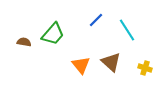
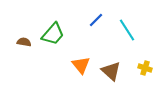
brown triangle: moved 9 px down
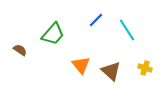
brown semicircle: moved 4 px left, 8 px down; rotated 24 degrees clockwise
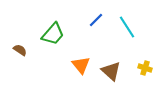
cyan line: moved 3 px up
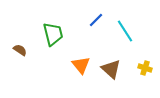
cyan line: moved 2 px left, 4 px down
green trapezoid: rotated 55 degrees counterclockwise
brown triangle: moved 2 px up
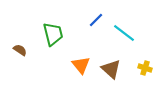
cyan line: moved 1 px left, 2 px down; rotated 20 degrees counterclockwise
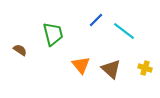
cyan line: moved 2 px up
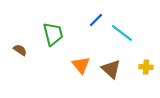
cyan line: moved 2 px left, 2 px down
yellow cross: moved 1 px right, 1 px up; rotated 16 degrees counterclockwise
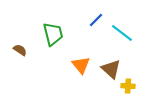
yellow cross: moved 18 px left, 19 px down
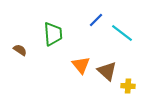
green trapezoid: rotated 10 degrees clockwise
brown triangle: moved 4 px left, 2 px down
